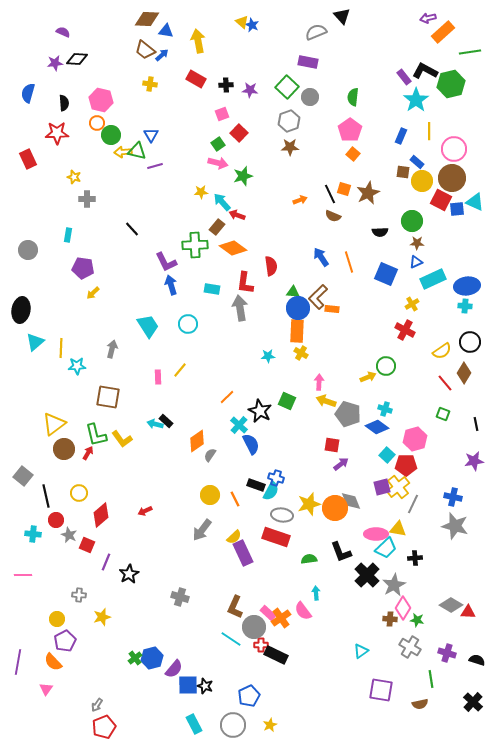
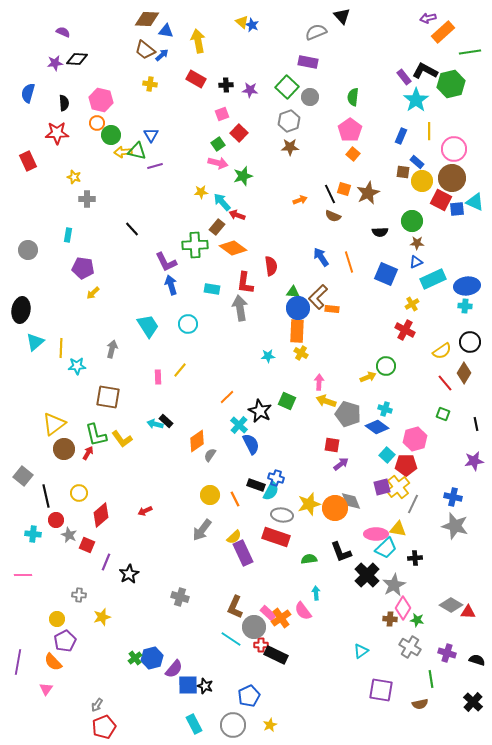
red rectangle at (28, 159): moved 2 px down
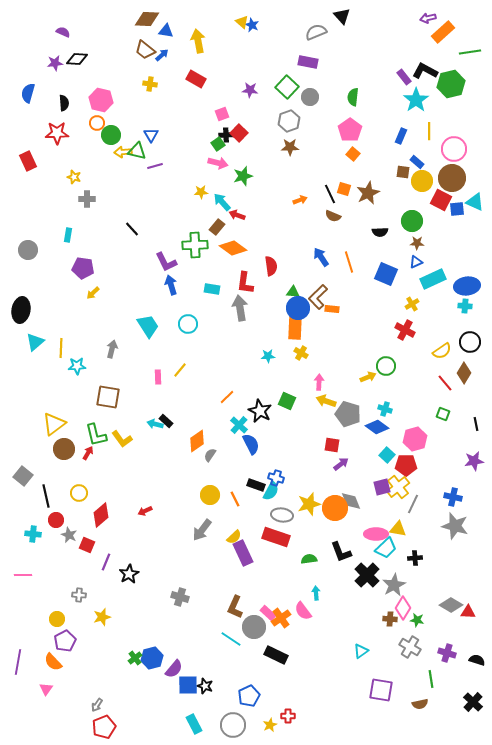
black cross at (226, 85): moved 50 px down
orange rectangle at (297, 331): moved 2 px left, 3 px up
red cross at (261, 645): moved 27 px right, 71 px down
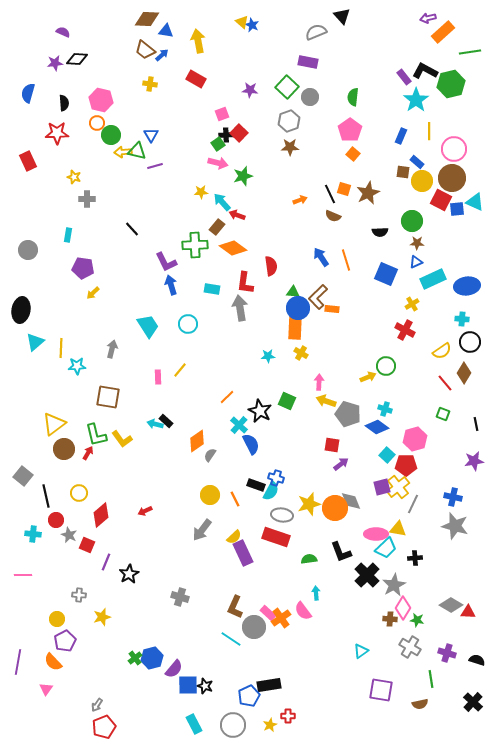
orange line at (349, 262): moved 3 px left, 2 px up
cyan cross at (465, 306): moved 3 px left, 13 px down
black rectangle at (276, 655): moved 7 px left, 30 px down; rotated 35 degrees counterclockwise
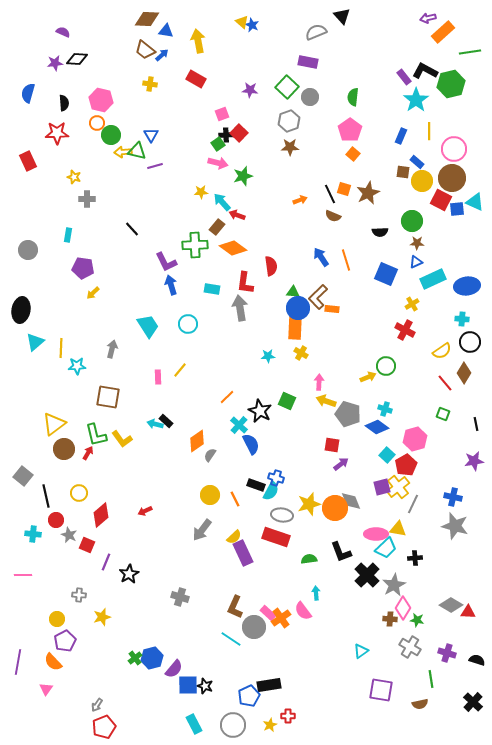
red pentagon at (406, 465): rotated 30 degrees counterclockwise
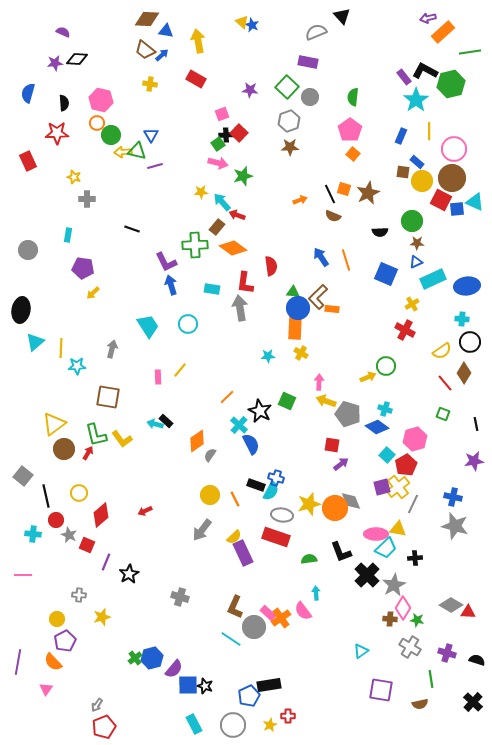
black line at (132, 229): rotated 28 degrees counterclockwise
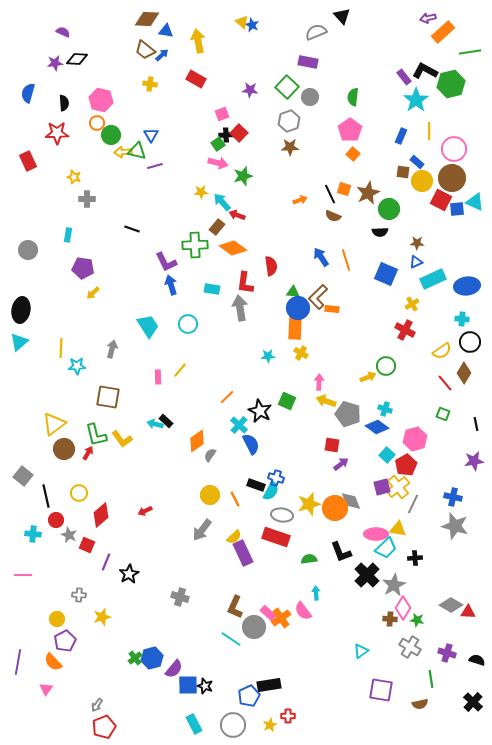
green circle at (412, 221): moved 23 px left, 12 px up
cyan triangle at (35, 342): moved 16 px left
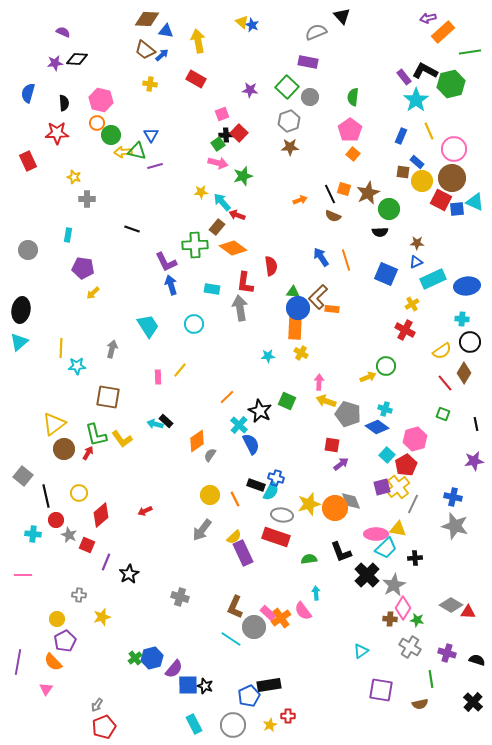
yellow line at (429, 131): rotated 24 degrees counterclockwise
cyan circle at (188, 324): moved 6 px right
